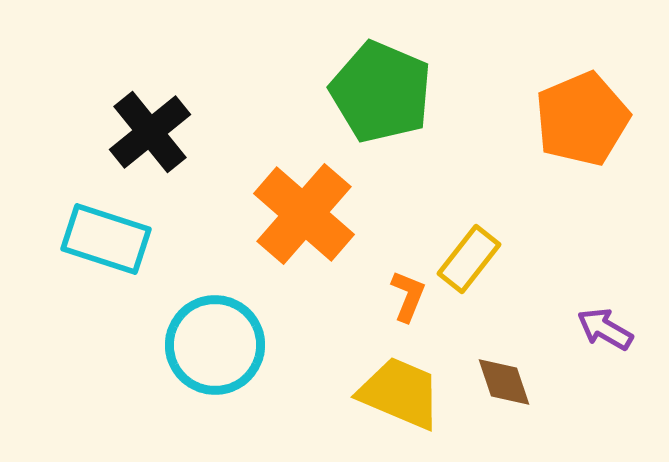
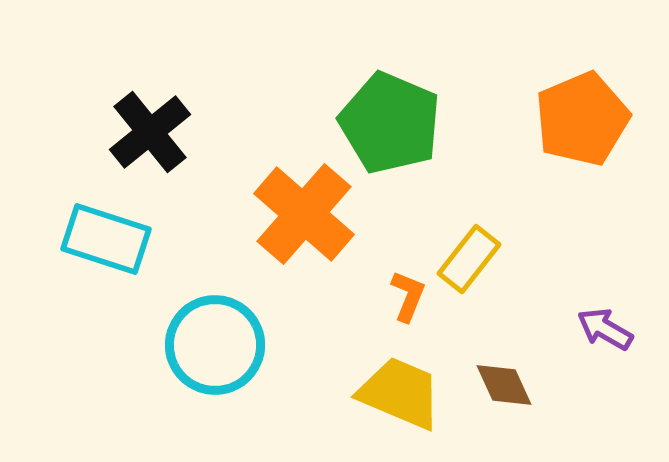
green pentagon: moved 9 px right, 31 px down
brown diamond: moved 3 px down; rotated 6 degrees counterclockwise
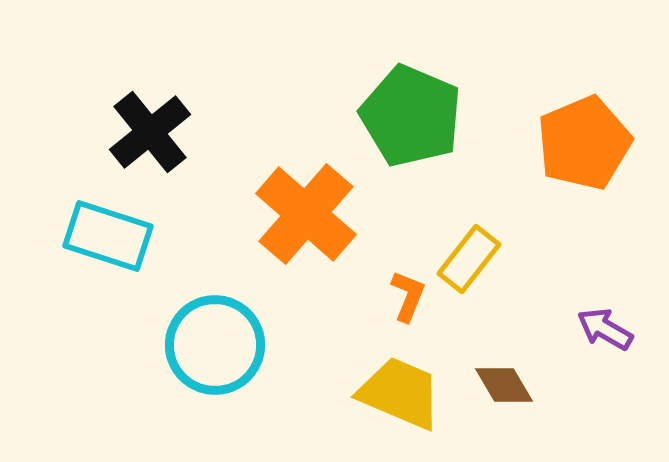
orange pentagon: moved 2 px right, 24 px down
green pentagon: moved 21 px right, 7 px up
orange cross: moved 2 px right
cyan rectangle: moved 2 px right, 3 px up
brown diamond: rotated 6 degrees counterclockwise
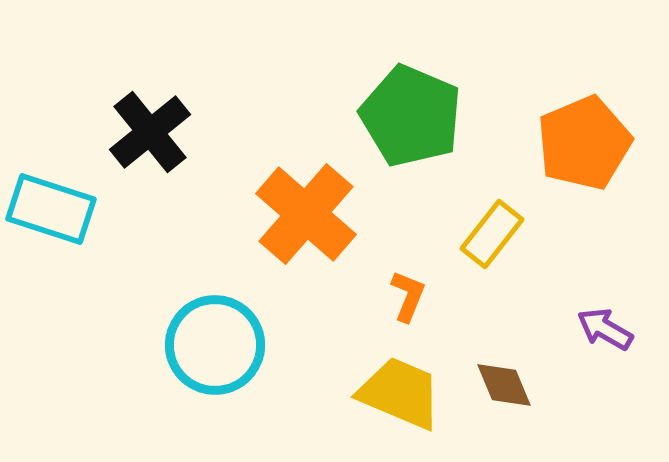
cyan rectangle: moved 57 px left, 27 px up
yellow rectangle: moved 23 px right, 25 px up
brown diamond: rotated 8 degrees clockwise
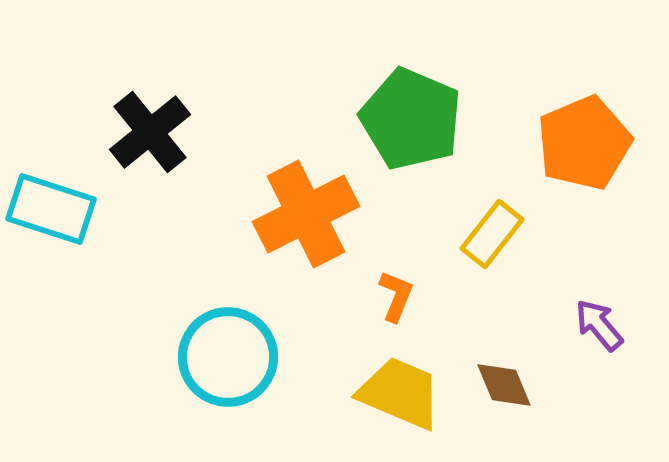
green pentagon: moved 3 px down
orange cross: rotated 22 degrees clockwise
orange L-shape: moved 12 px left
purple arrow: moved 6 px left, 4 px up; rotated 20 degrees clockwise
cyan circle: moved 13 px right, 12 px down
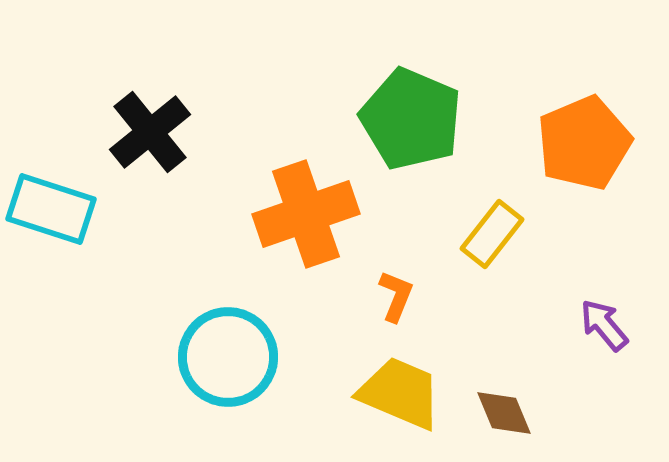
orange cross: rotated 8 degrees clockwise
purple arrow: moved 5 px right
brown diamond: moved 28 px down
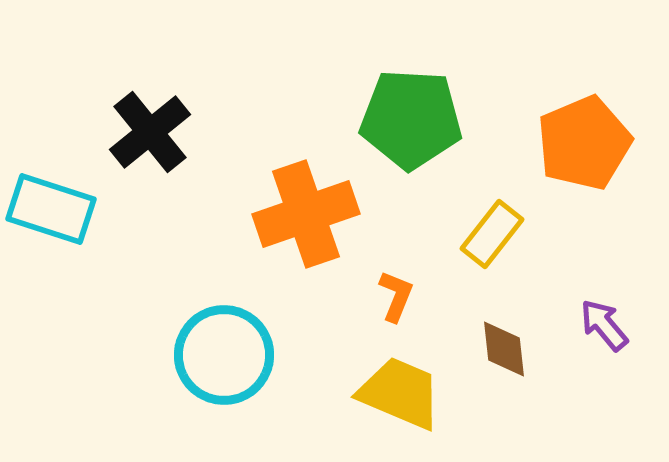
green pentagon: rotated 20 degrees counterclockwise
cyan circle: moved 4 px left, 2 px up
brown diamond: moved 64 px up; rotated 16 degrees clockwise
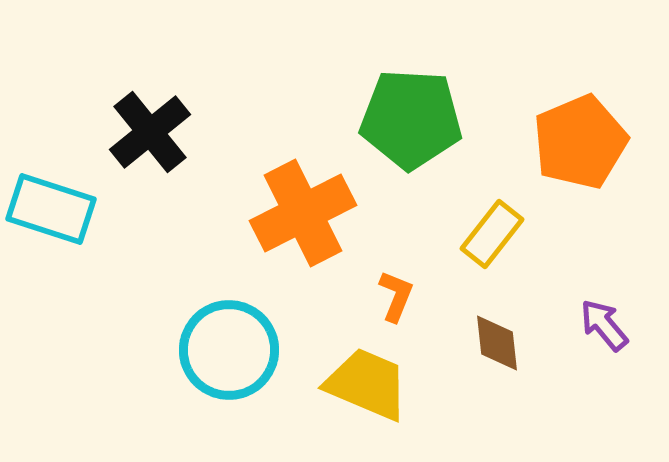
orange pentagon: moved 4 px left, 1 px up
orange cross: moved 3 px left, 1 px up; rotated 8 degrees counterclockwise
brown diamond: moved 7 px left, 6 px up
cyan circle: moved 5 px right, 5 px up
yellow trapezoid: moved 33 px left, 9 px up
